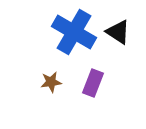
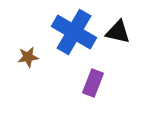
black triangle: rotated 20 degrees counterclockwise
brown star: moved 23 px left, 25 px up
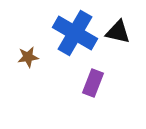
blue cross: moved 1 px right, 1 px down
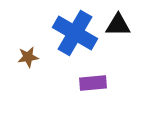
black triangle: moved 7 px up; rotated 12 degrees counterclockwise
purple rectangle: rotated 64 degrees clockwise
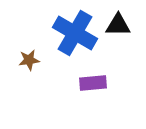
brown star: moved 1 px right, 3 px down
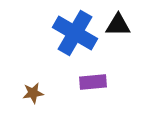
brown star: moved 4 px right, 33 px down
purple rectangle: moved 1 px up
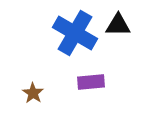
purple rectangle: moved 2 px left
brown star: rotated 30 degrees counterclockwise
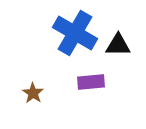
black triangle: moved 20 px down
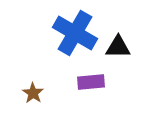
black triangle: moved 2 px down
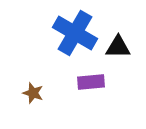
brown star: rotated 15 degrees counterclockwise
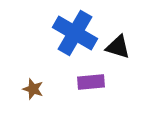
black triangle: rotated 16 degrees clockwise
brown star: moved 4 px up
